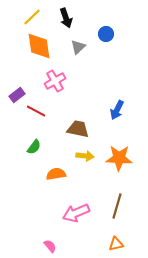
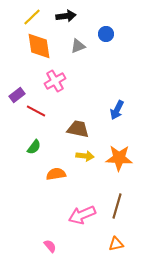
black arrow: moved 2 px up; rotated 78 degrees counterclockwise
gray triangle: moved 1 px up; rotated 21 degrees clockwise
pink arrow: moved 6 px right, 2 px down
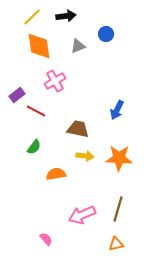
brown line: moved 1 px right, 3 px down
pink semicircle: moved 4 px left, 7 px up
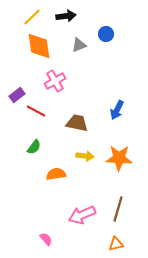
gray triangle: moved 1 px right, 1 px up
brown trapezoid: moved 1 px left, 6 px up
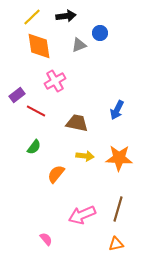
blue circle: moved 6 px left, 1 px up
orange semicircle: rotated 42 degrees counterclockwise
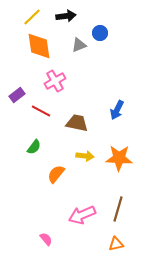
red line: moved 5 px right
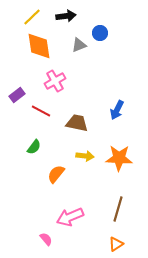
pink arrow: moved 12 px left, 2 px down
orange triangle: rotated 21 degrees counterclockwise
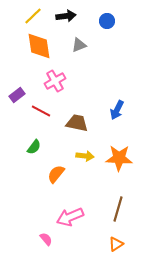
yellow line: moved 1 px right, 1 px up
blue circle: moved 7 px right, 12 px up
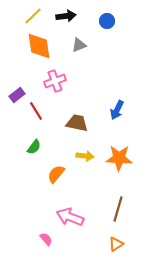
pink cross: rotated 10 degrees clockwise
red line: moved 5 px left; rotated 30 degrees clockwise
pink arrow: rotated 44 degrees clockwise
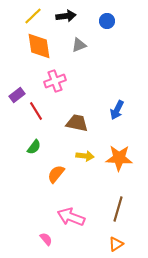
pink arrow: moved 1 px right
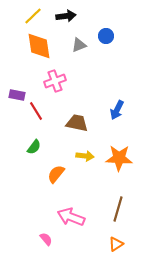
blue circle: moved 1 px left, 15 px down
purple rectangle: rotated 49 degrees clockwise
